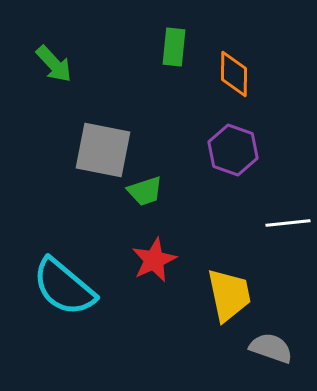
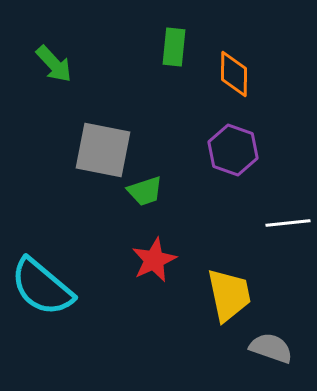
cyan semicircle: moved 22 px left
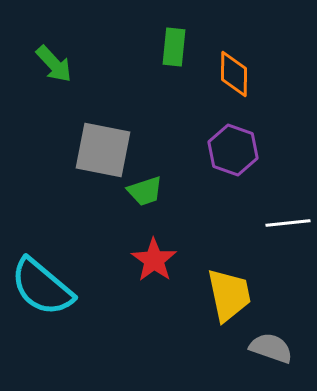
red star: rotated 12 degrees counterclockwise
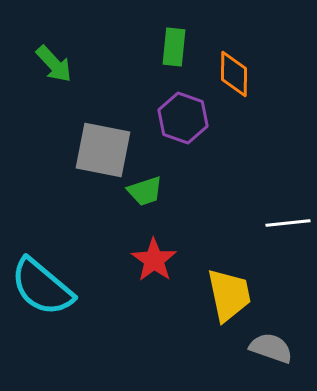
purple hexagon: moved 50 px left, 32 px up
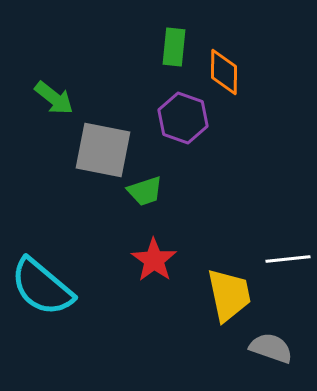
green arrow: moved 34 px down; rotated 9 degrees counterclockwise
orange diamond: moved 10 px left, 2 px up
white line: moved 36 px down
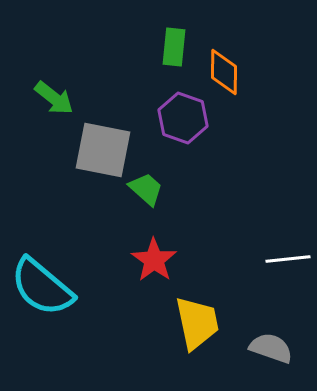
green trapezoid: moved 1 px right, 2 px up; rotated 120 degrees counterclockwise
yellow trapezoid: moved 32 px left, 28 px down
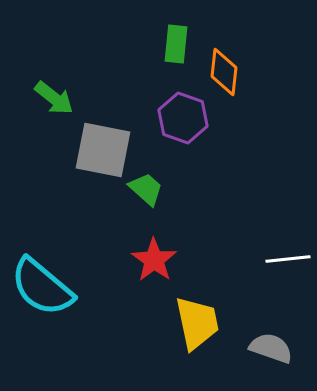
green rectangle: moved 2 px right, 3 px up
orange diamond: rotated 6 degrees clockwise
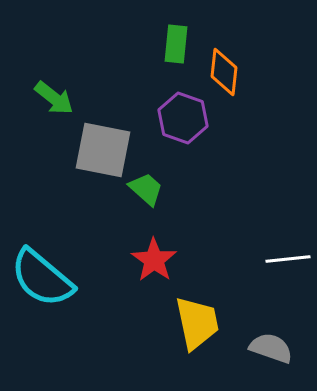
cyan semicircle: moved 9 px up
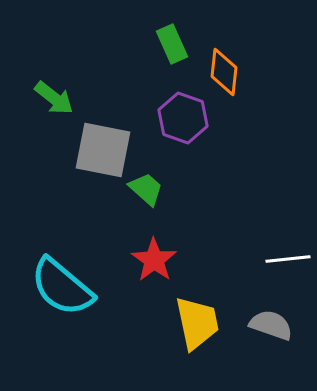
green rectangle: moved 4 px left; rotated 30 degrees counterclockwise
cyan semicircle: moved 20 px right, 9 px down
gray semicircle: moved 23 px up
